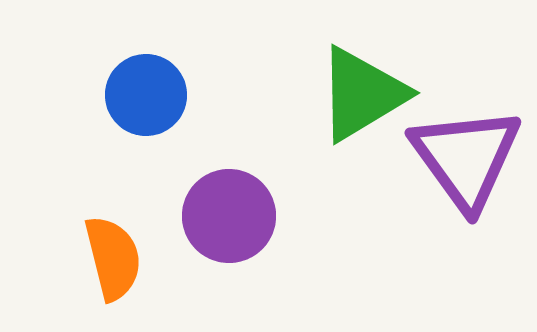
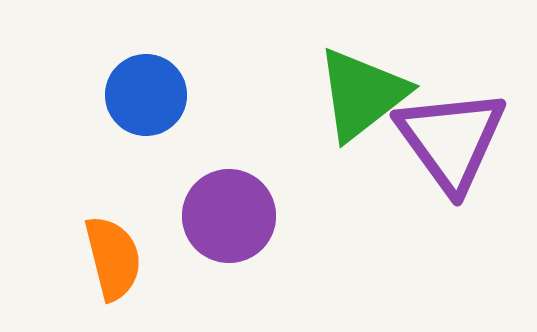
green triangle: rotated 7 degrees counterclockwise
purple triangle: moved 15 px left, 18 px up
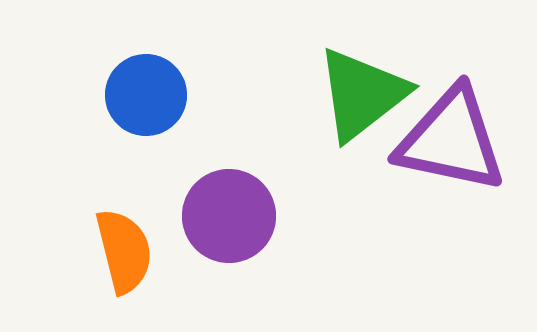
purple triangle: rotated 42 degrees counterclockwise
orange semicircle: moved 11 px right, 7 px up
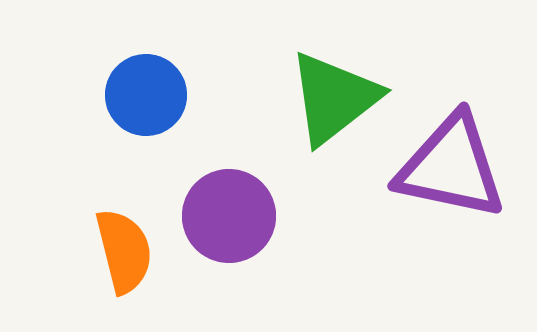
green triangle: moved 28 px left, 4 px down
purple triangle: moved 27 px down
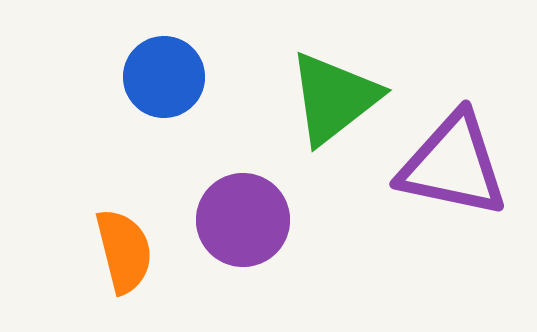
blue circle: moved 18 px right, 18 px up
purple triangle: moved 2 px right, 2 px up
purple circle: moved 14 px right, 4 px down
